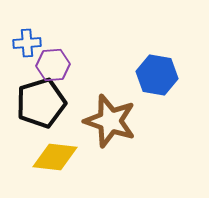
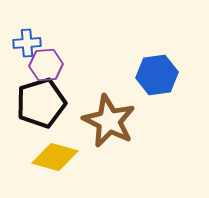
purple hexagon: moved 7 px left
blue hexagon: rotated 18 degrees counterclockwise
brown star: moved 1 px left; rotated 8 degrees clockwise
yellow diamond: rotated 9 degrees clockwise
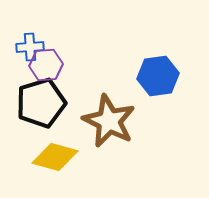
blue cross: moved 3 px right, 4 px down
blue hexagon: moved 1 px right, 1 px down
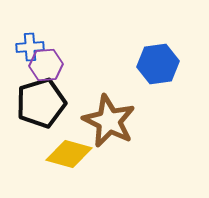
blue hexagon: moved 12 px up
yellow diamond: moved 14 px right, 3 px up
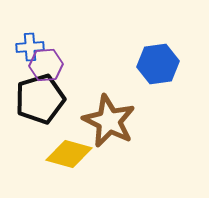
black pentagon: moved 1 px left, 4 px up
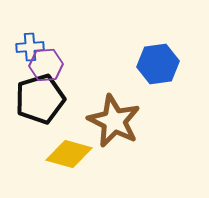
brown star: moved 5 px right
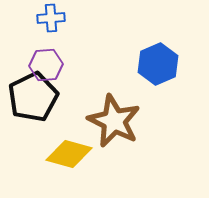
blue cross: moved 21 px right, 29 px up
blue hexagon: rotated 15 degrees counterclockwise
black pentagon: moved 7 px left, 2 px up; rotated 9 degrees counterclockwise
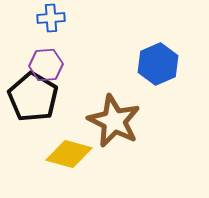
black pentagon: rotated 15 degrees counterclockwise
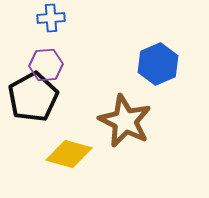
black pentagon: rotated 12 degrees clockwise
brown star: moved 11 px right
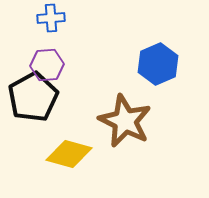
purple hexagon: moved 1 px right
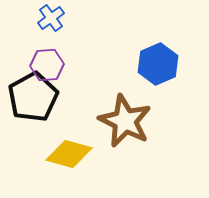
blue cross: rotated 32 degrees counterclockwise
